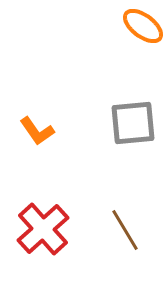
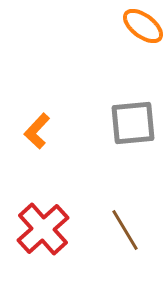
orange L-shape: rotated 78 degrees clockwise
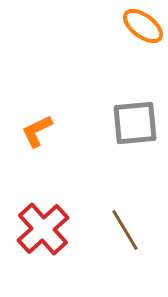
gray square: moved 2 px right
orange L-shape: rotated 21 degrees clockwise
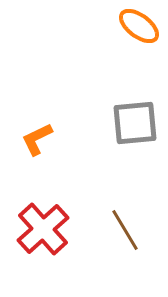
orange ellipse: moved 4 px left
orange L-shape: moved 8 px down
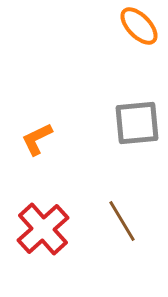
orange ellipse: rotated 9 degrees clockwise
gray square: moved 2 px right
brown line: moved 3 px left, 9 px up
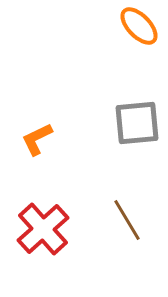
brown line: moved 5 px right, 1 px up
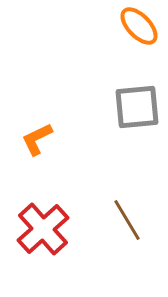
gray square: moved 16 px up
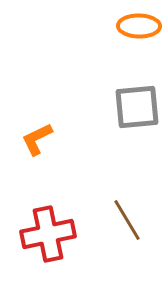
orange ellipse: rotated 45 degrees counterclockwise
red cross: moved 5 px right, 5 px down; rotated 30 degrees clockwise
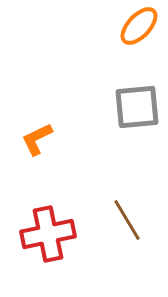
orange ellipse: rotated 48 degrees counterclockwise
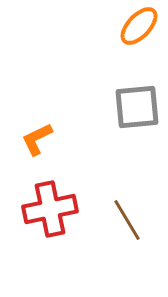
red cross: moved 2 px right, 25 px up
